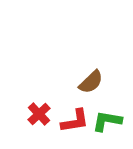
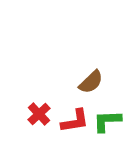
green L-shape: rotated 12 degrees counterclockwise
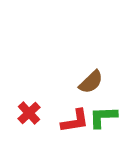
red cross: moved 10 px left, 1 px up
green L-shape: moved 4 px left, 4 px up
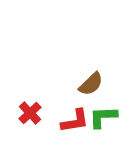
brown semicircle: moved 2 px down
red cross: moved 1 px right
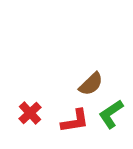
green L-shape: moved 8 px right, 3 px up; rotated 32 degrees counterclockwise
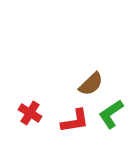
red cross: rotated 15 degrees counterclockwise
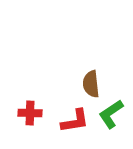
brown semicircle: rotated 128 degrees clockwise
red cross: rotated 30 degrees counterclockwise
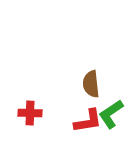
red L-shape: moved 13 px right
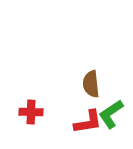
red cross: moved 1 px right, 1 px up
red L-shape: moved 1 px down
